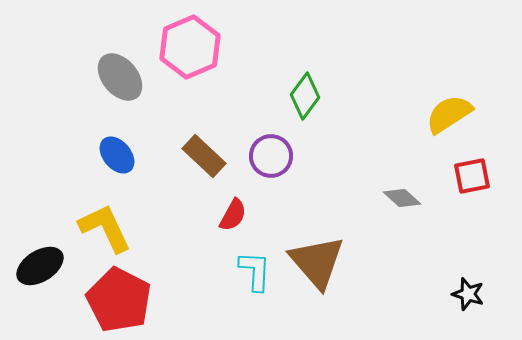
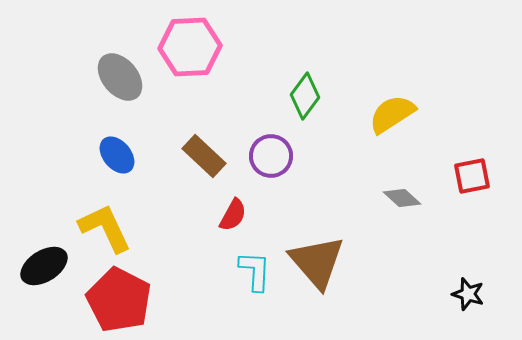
pink hexagon: rotated 20 degrees clockwise
yellow semicircle: moved 57 px left
black ellipse: moved 4 px right
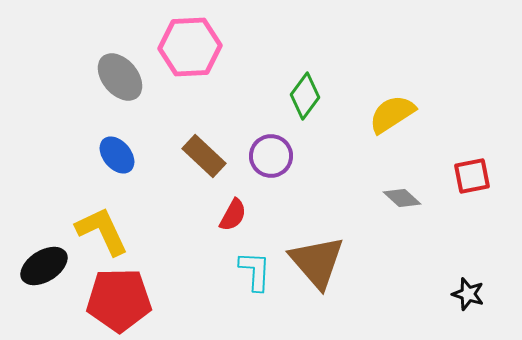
yellow L-shape: moved 3 px left, 3 px down
red pentagon: rotated 28 degrees counterclockwise
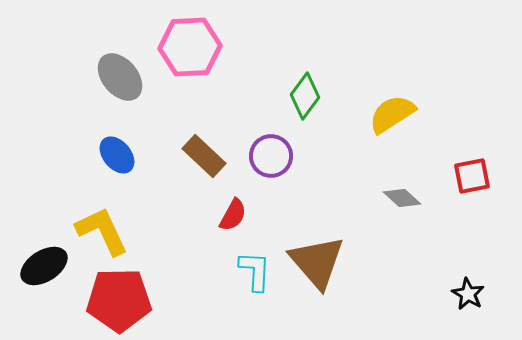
black star: rotated 12 degrees clockwise
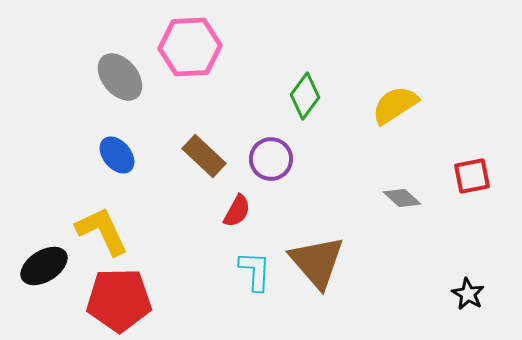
yellow semicircle: moved 3 px right, 9 px up
purple circle: moved 3 px down
red semicircle: moved 4 px right, 4 px up
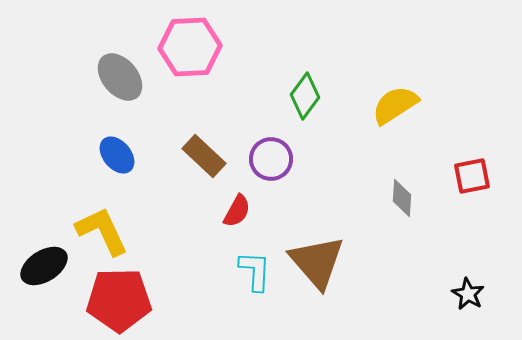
gray diamond: rotated 51 degrees clockwise
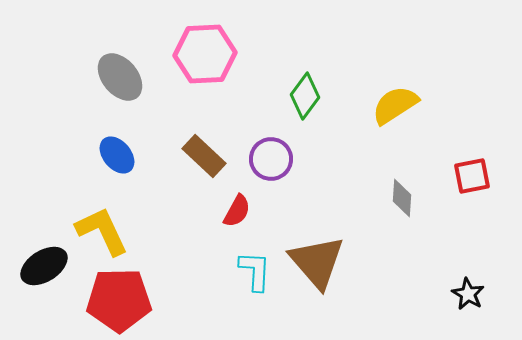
pink hexagon: moved 15 px right, 7 px down
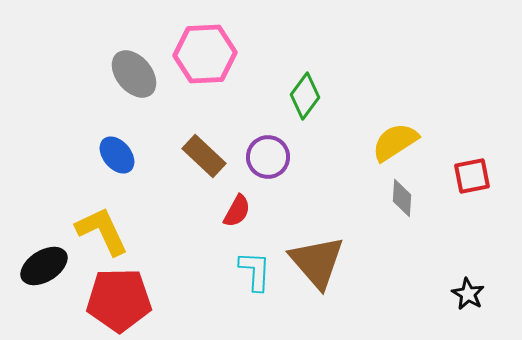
gray ellipse: moved 14 px right, 3 px up
yellow semicircle: moved 37 px down
purple circle: moved 3 px left, 2 px up
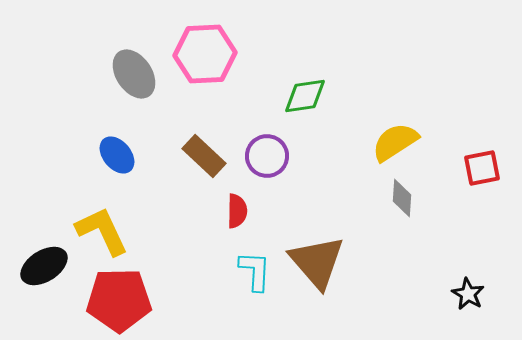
gray ellipse: rotated 6 degrees clockwise
green diamond: rotated 45 degrees clockwise
purple circle: moved 1 px left, 1 px up
red square: moved 10 px right, 8 px up
red semicircle: rotated 28 degrees counterclockwise
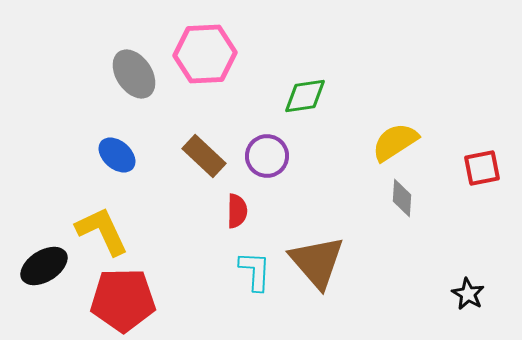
blue ellipse: rotated 9 degrees counterclockwise
red pentagon: moved 4 px right
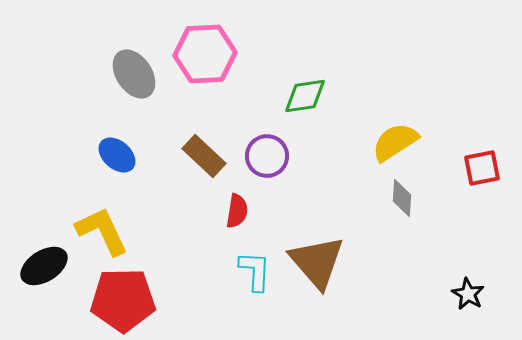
red semicircle: rotated 8 degrees clockwise
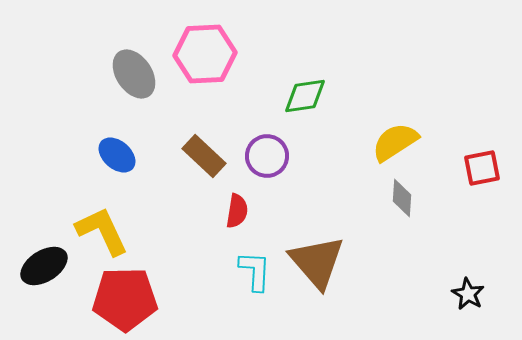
red pentagon: moved 2 px right, 1 px up
